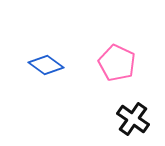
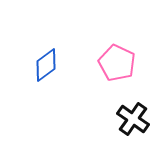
blue diamond: rotated 72 degrees counterclockwise
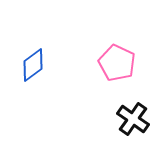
blue diamond: moved 13 px left
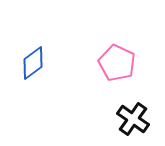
blue diamond: moved 2 px up
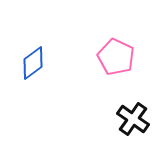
pink pentagon: moved 1 px left, 6 px up
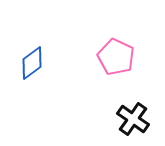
blue diamond: moved 1 px left
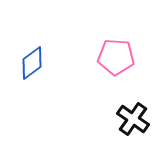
pink pentagon: rotated 21 degrees counterclockwise
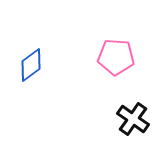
blue diamond: moved 1 px left, 2 px down
